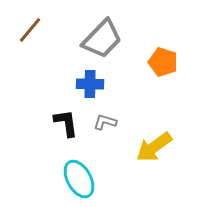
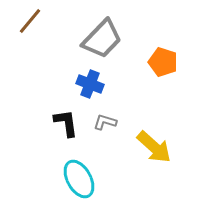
brown line: moved 9 px up
blue cross: rotated 20 degrees clockwise
yellow arrow: rotated 102 degrees counterclockwise
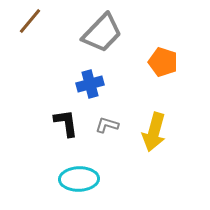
gray trapezoid: moved 6 px up
blue cross: rotated 36 degrees counterclockwise
gray L-shape: moved 2 px right, 3 px down
yellow arrow: moved 15 px up; rotated 63 degrees clockwise
cyan ellipse: rotated 63 degrees counterclockwise
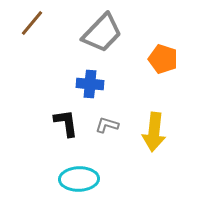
brown line: moved 2 px right, 2 px down
orange pentagon: moved 3 px up
blue cross: rotated 20 degrees clockwise
yellow arrow: rotated 9 degrees counterclockwise
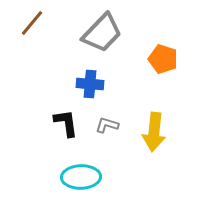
cyan ellipse: moved 2 px right, 2 px up
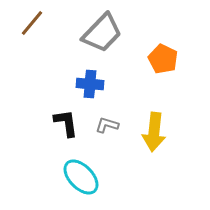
orange pentagon: rotated 8 degrees clockwise
cyan ellipse: rotated 48 degrees clockwise
